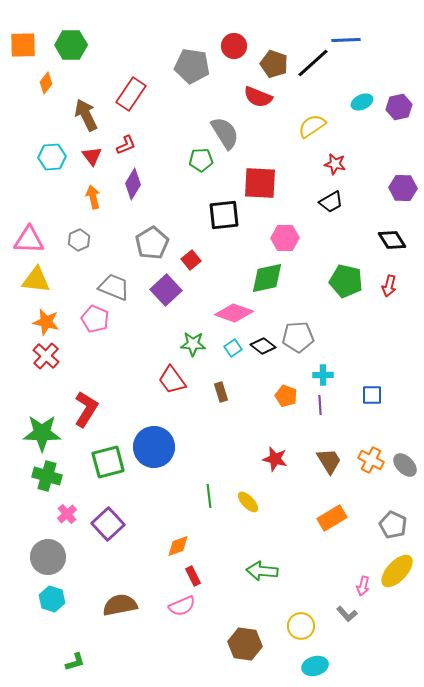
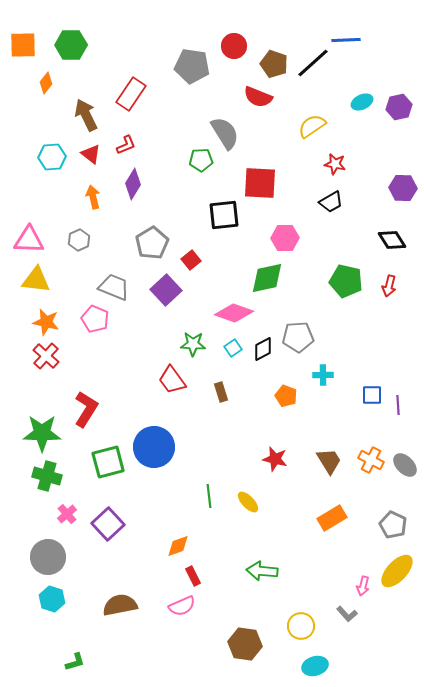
red triangle at (92, 156): moved 1 px left, 2 px up; rotated 15 degrees counterclockwise
black diamond at (263, 346): moved 3 px down; rotated 65 degrees counterclockwise
purple line at (320, 405): moved 78 px right
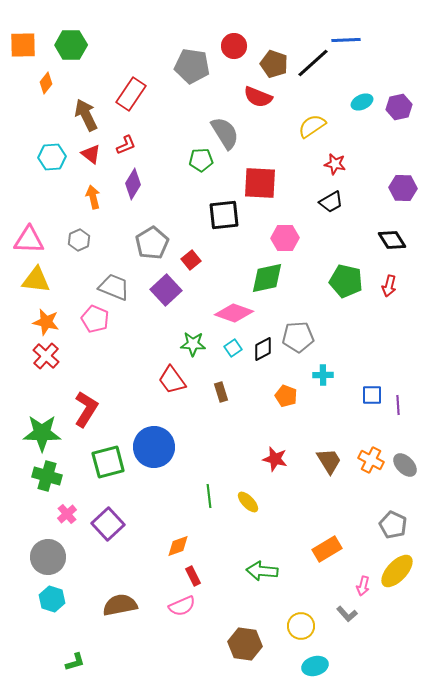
orange rectangle at (332, 518): moved 5 px left, 31 px down
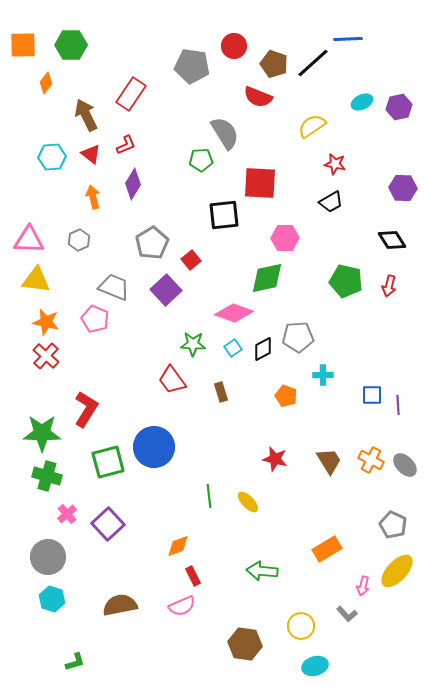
blue line at (346, 40): moved 2 px right, 1 px up
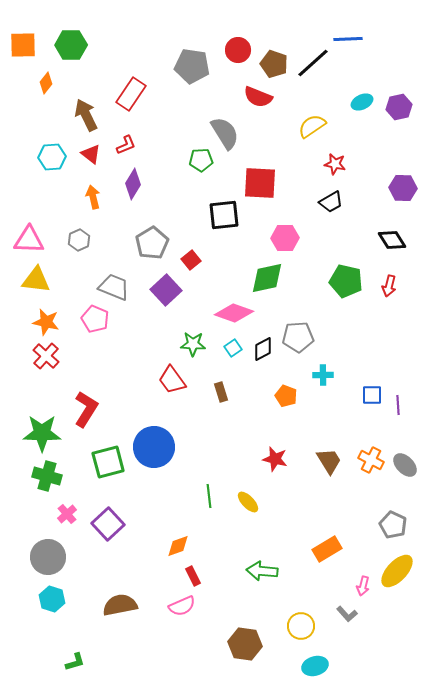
red circle at (234, 46): moved 4 px right, 4 px down
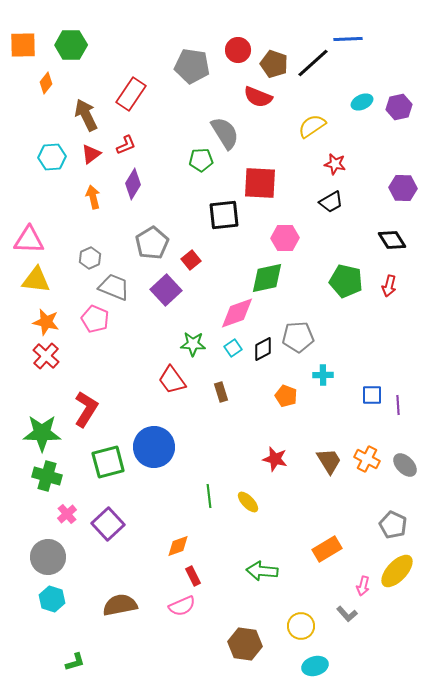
red triangle at (91, 154): rotated 45 degrees clockwise
gray hexagon at (79, 240): moved 11 px right, 18 px down
pink diamond at (234, 313): moved 3 px right; rotated 39 degrees counterclockwise
orange cross at (371, 460): moved 4 px left, 1 px up
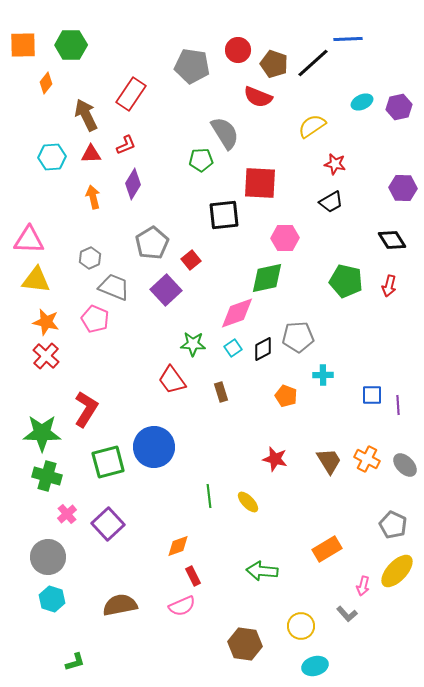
red triangle at (91, 154): rotated 35 degrees clockwise
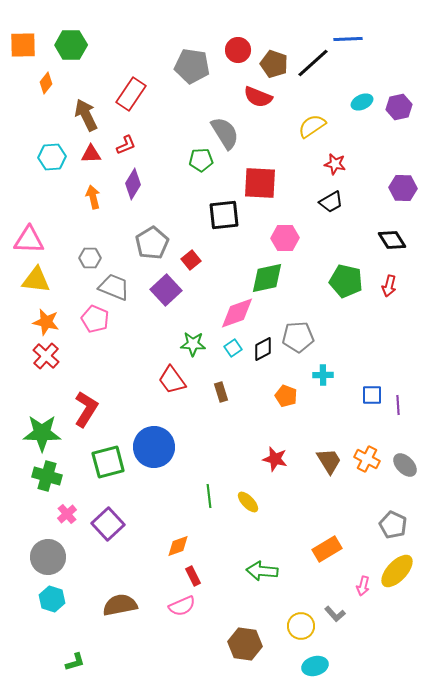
gray hexagon at (90, 258): rotated 25 degrees clockwise
gray L-shape at (347, 614): moved 12 px left
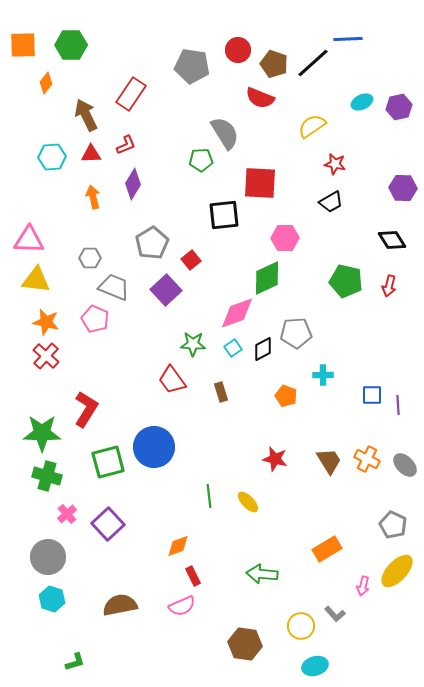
red semicircle at (258, 97): moved 2 px right, 1 px down
green diamond at (267, 278): rotated 12 degrees counterclockwise
gray pentagon at (298, 337): moved 2 px left, 4 px up
green arrow at (262, 571): moved 3 px down
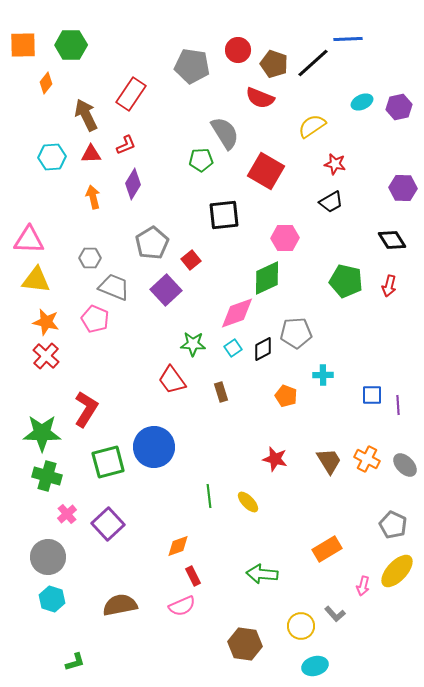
red square at (260, 183): moved 6 px right, 12 px up; rotated 27 degrees clockwise
